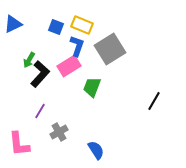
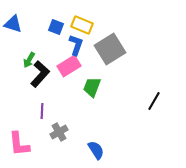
blue triangle: rotated 42 degrees clockwise
blue L-shape: moved 1 px left, 1 px up
purple line: moved 2 px right; rotated 28 degrees counterclockwise
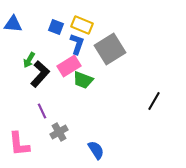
blue triangle: rotated 12 degrees counterclockwise
blue L-shape: moved 1 px right, 1 px up
green trapezoid: moved 9 px left, 7 px up; rotated 90 degrees counterclockwise
purple line: rotated 28 degrees counterclockwise
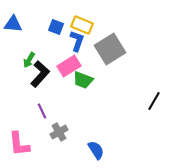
blue L-shape: moved 3 px up
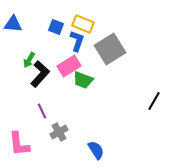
yellow rectangle: moved 1 px right, 1 px up
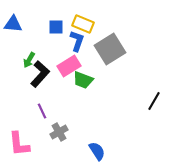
blue square: rotated 21 degrees counterclockwise
blue semicircle: moved 1 px right, 1 px down
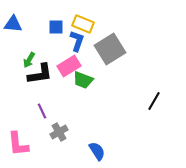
black L-shape: rotated 40 degrees clockwise
pink L-shape: moved 1 px left
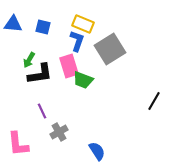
blue square: moved 13 px left; rotated 14 degrees clockwise
pink rectangle: rotated 75 degrees counterclockwise
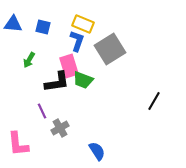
black L-shape: moved 17 px right, 8 px down
gray cross: moved 1 px right, 4 px up
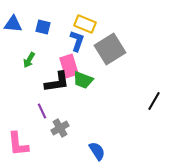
yellow rectangle: moved 2 px right
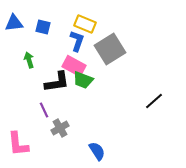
blue triangle: moved 1 px right, 1 px up; rotated 12 degrees counterclockwise
green arrow: rotated 133 degrees clockwise
pink rectangle: moved 5 px right; rotated 45 degrees counterclockwise
black line: rotated 18 degrees clockwise
purple line: moved 2 px right, 1 px up
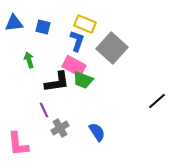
gray square: moved 2 px right, 1 px up; rotated 16 degrees counterclockwise
black line: moved 3 px right
blue semicircle: moved 19 px up
